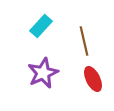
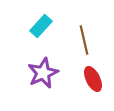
brown line: moved 1 px up
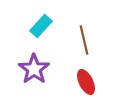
purple star: moved 9 px left, 4 px up; rotated 12 degrees counterclockwise
red ellipse: moved 7 px left, 3 px down
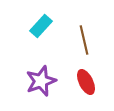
purple star: moved 7 px right, 12 px down; rotated 16 degrees clockwise
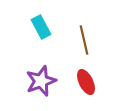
cyan rectangle: moved 1 px down; rotated 70 degrees counterclockwise
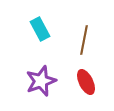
cyan rectangle: moved 1 px left, 2 px down
brown line: rotated 24 degrees clockwise
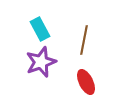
purple star: moved 19 px up
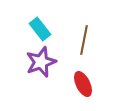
cyan rectangle: rotated 10 degrees counterclockwise
red ellipse: moved 3 px left, 2 px down
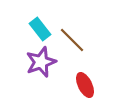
brown line: moved 12 px left; rotated 56 degrees counterclockwise
red ellipse: moved 2 px right, 1 px down
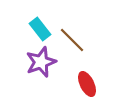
red ellipse: moved 2 px right, 1 px up
